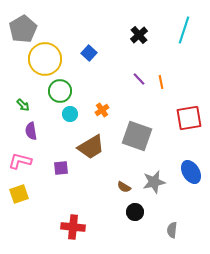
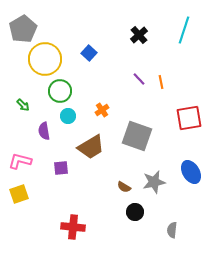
cyan circle: moved 2 px left, 2 px down
purple semicircle: moved 13 px right
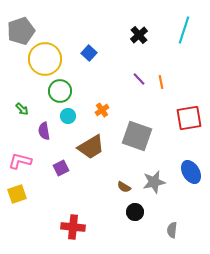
gray pentagon: moved 2 px left, 2 px down; rotated 12 degrees clockwise
green arrow: moved 1 px left, 4 px down
purple square: rotated 21 degrees counterclockwise
yellow square: moved 2 px left
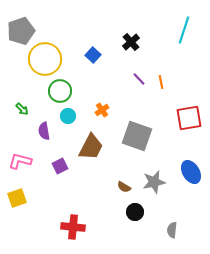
black cross: moved 8 px left, 7 px down
blue square: moved 4 px right, 2 px down
brown trapezoid: rotated 32 degrees counterclockwise
purple square: moved 1 px left, 2 px up
yellow square: moved 4 px down
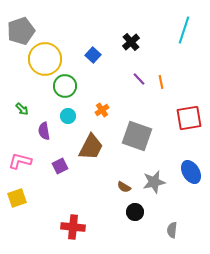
green circle: moved 5 px right, 5 px up
